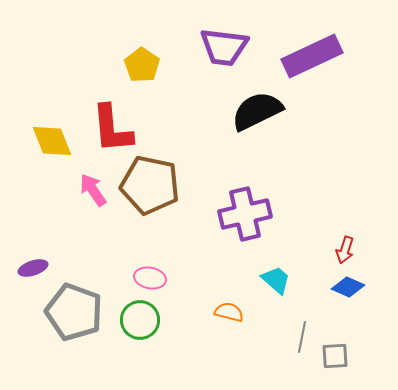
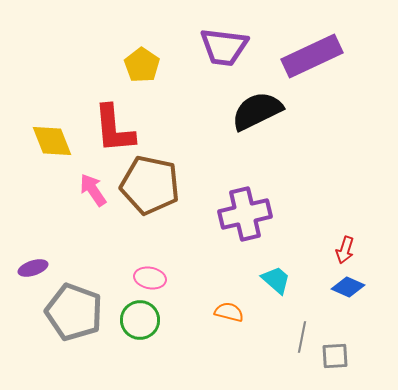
red L-shape: moved 2 px right
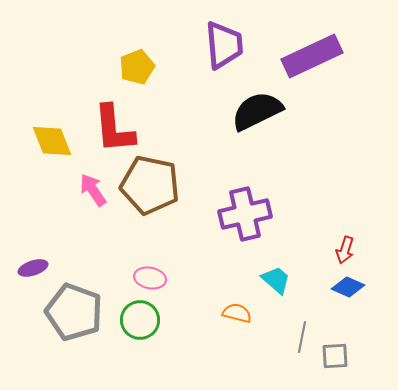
purple trapezoid: moved 2 px up; rotated 102 degrees counterclockwise
yellow pentagon: moved 5 px left, 2 px down; rotated 16 degrees clockwise
orange semicircle: moved 8 px right, 1 px down
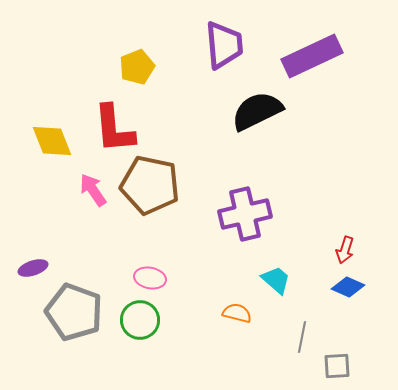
gray square: moved 2 px right, 10 px down
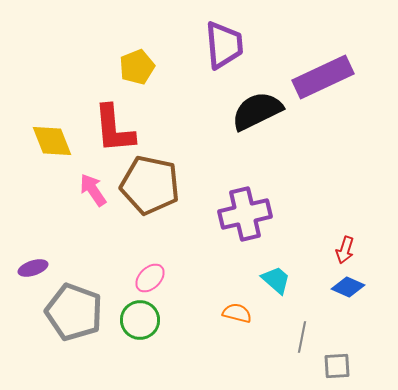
purple rectangle: moved 11 px right, 21 px down
pink ellipse: rotated 56 degrees counterclockwise
